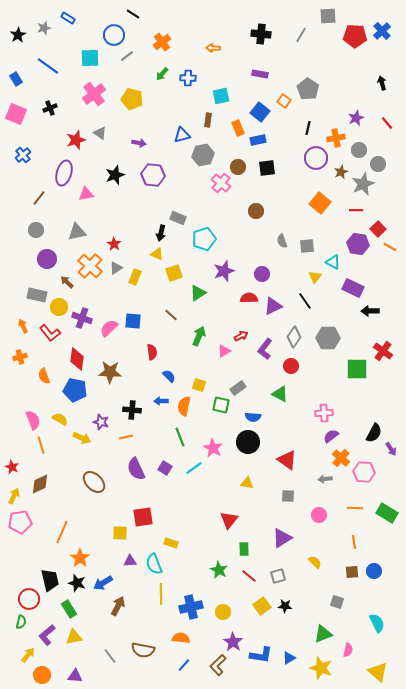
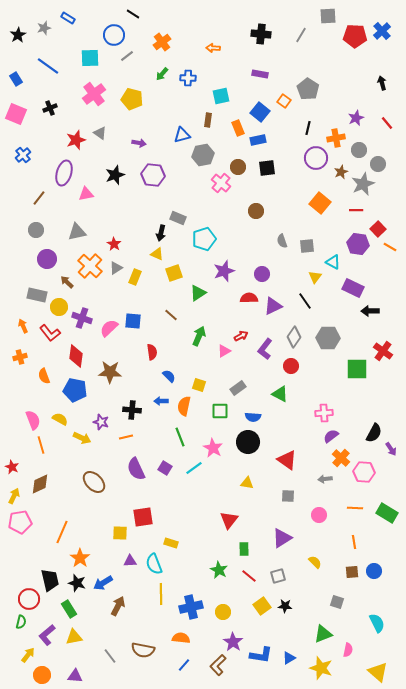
red diamond at (77, 359): moved 1 px left, 3 px up
green square at (221, 405): moved 1 px left, 6 px down; rotated 12 degrees counterclockwise
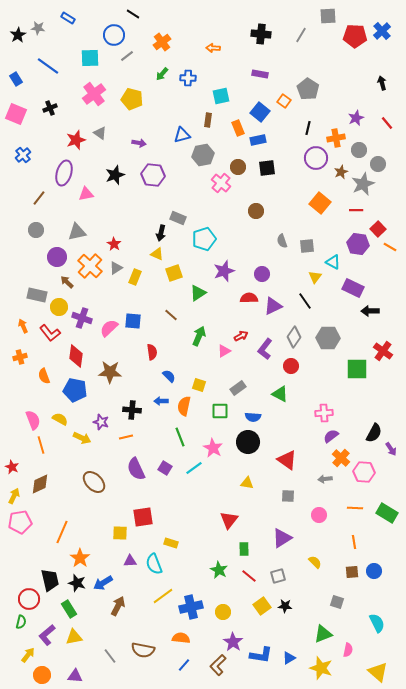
gray star at (44, 28): moved 6 px left; rotated 24 degrees clockwise
purple circle at (47, 259): moved 10 px right, 2 px up
yellow line at (161, 594): moved 2 px right, 2 px down; rotated 55 degrees clockwise
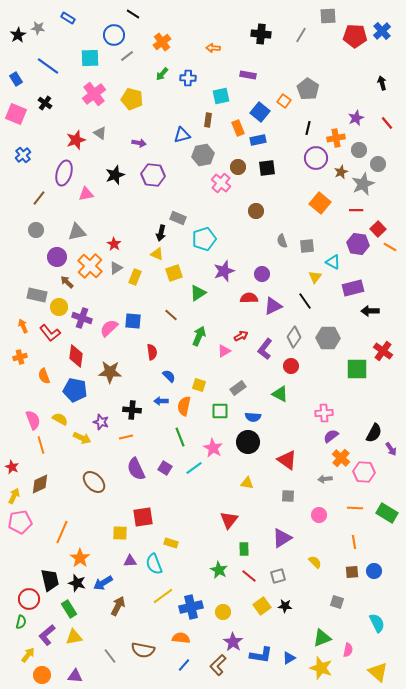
purple rectangle at (260, 74): moved 12 px left, 1 px down
black cross at (50, 108): moved 5 px left, 5 px up; rotated 32 degrees counterclockwise
purple rectangle at (353, 288): rotated 40 degrees counterclockwise
green triangle at (323, 634): moved 1 px left, 4 px down
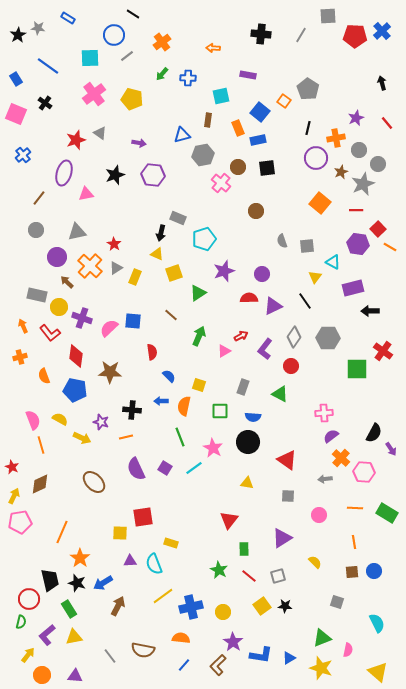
gray rectangle at (238, 388): moved 5 px right, 1 px up; rotated 35 degrees counterclockwise
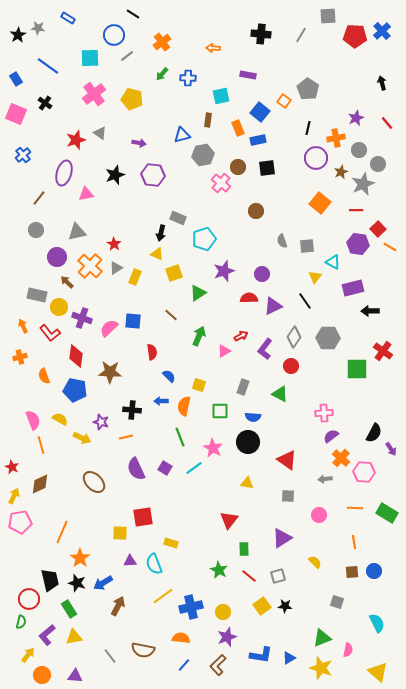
purple star at (233, 642): moved 6 px left, 5 px up; rotated 18 degrees clockwise
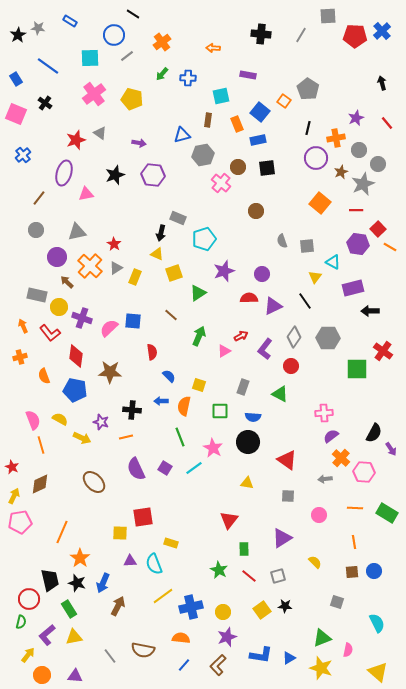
blue rectangle at (68, 18): moved 2 px right, 3 px down
orange rectangle at (238, 128): moved 1 px left, 4 px up
blue arrow at (103, 583): rotated 36 degrees counterclockwise
yellow square at (262, 606): moved 4 px down
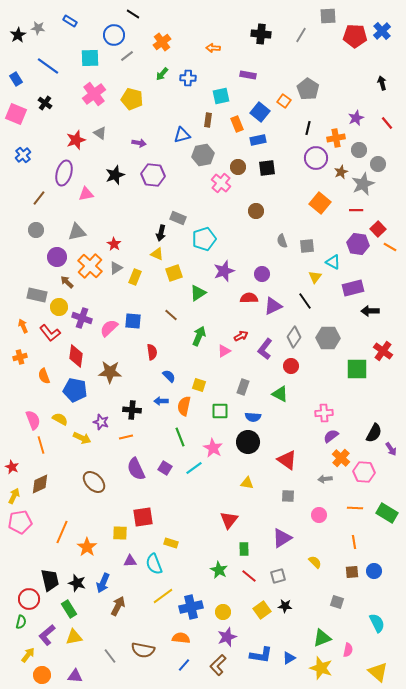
orange star at (80, 558): moved 7 px right, 11 px up
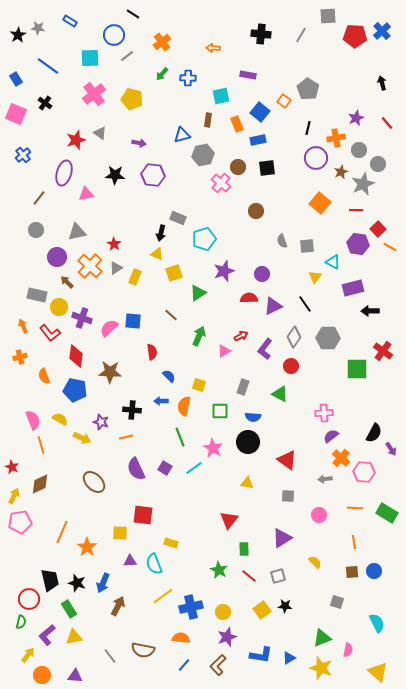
black star at (115, 175): rotated 24 degrees clockwise
black line at (305, 301): moved 3 px down
red square at (143, 517): moved 2 px up; rotated 15 degrees clockwise
